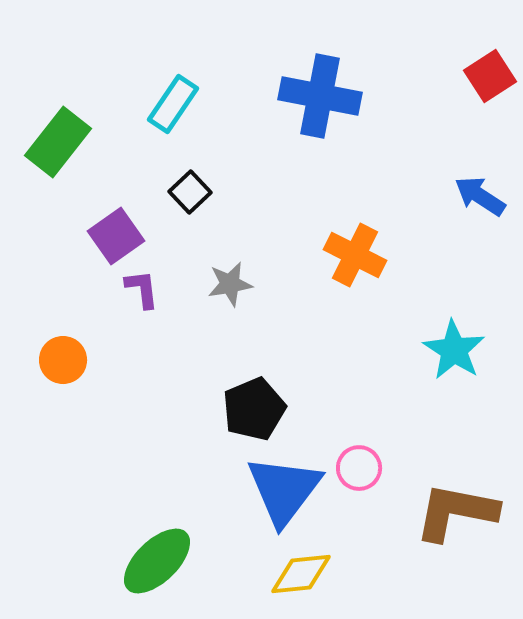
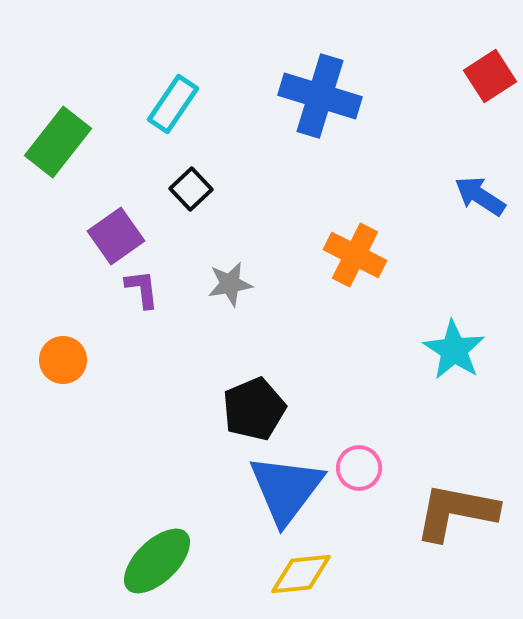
blue cross: rotated 6 degrees clockwise
black square: moved 1 px right, 3 px up
blue triangle: moved 2 px right, 1 px up
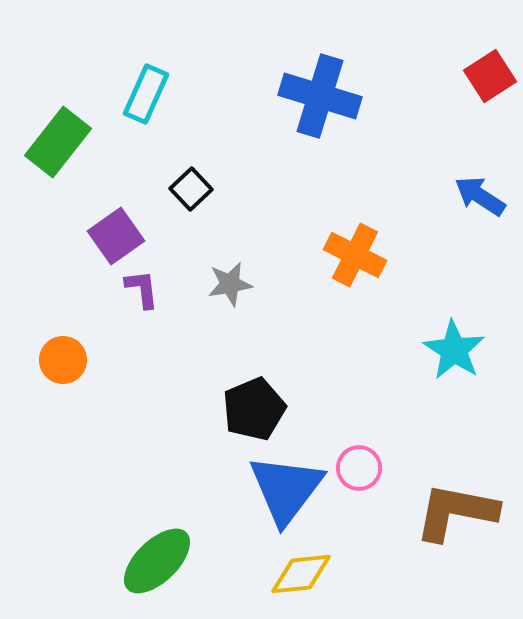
cyan rectangle: moved 27 px left, 10 px up; rotated 10 degrees counterclockwise
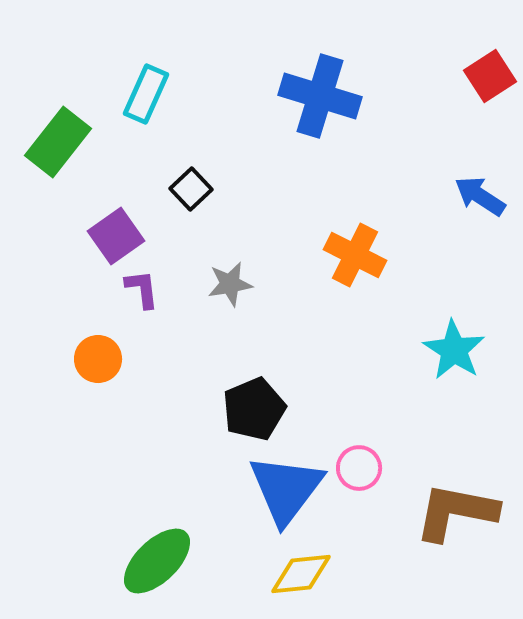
orange circle: moved 35 px right, 1 px up
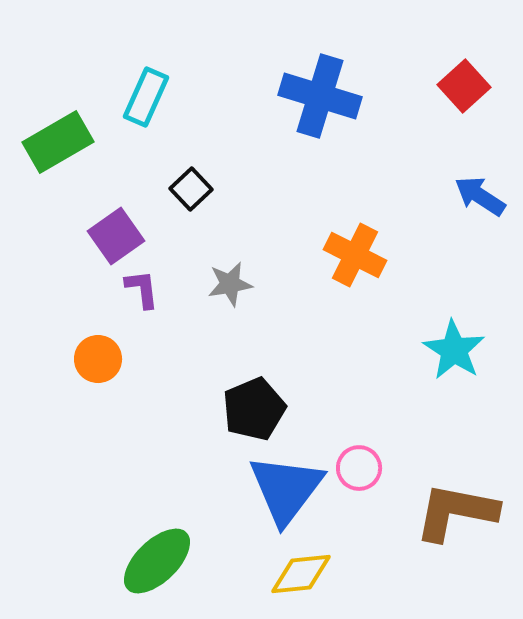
red square: moved 26 px left, 10 px down; rotated 9 degrees counterclockwise
cyan rectangle: moved 3 px down
green rectangle: rotated 22 degrees clockwise
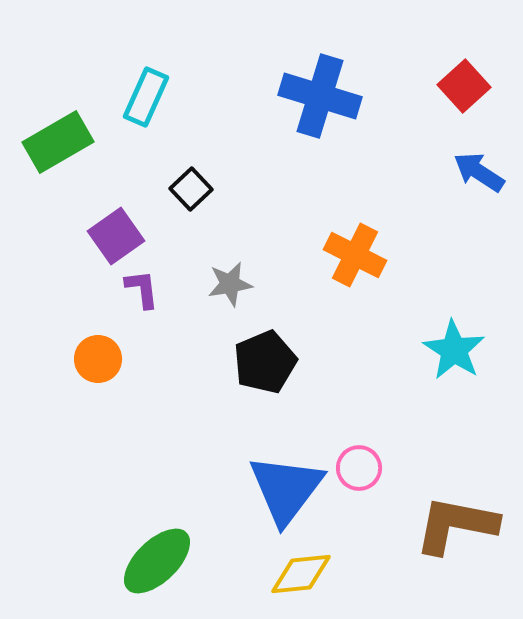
blue arrow: moved 1 px left, 24 px up
black pentagon: moved 11 px right, 47 px up
brown L-shape: moved 13 px down
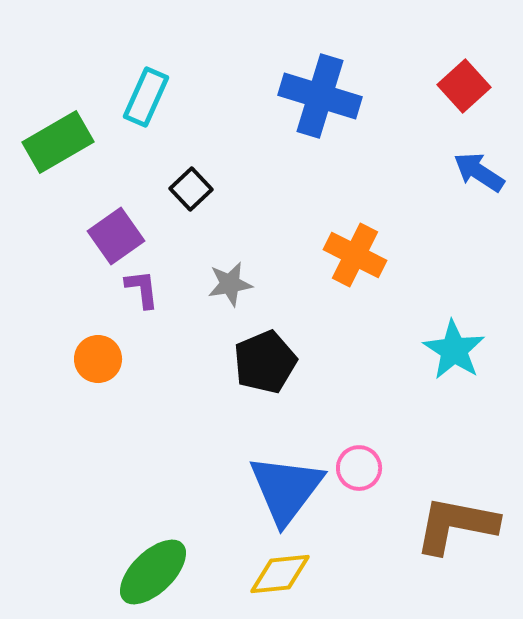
green ellipse: moved 4 px left, 11 px down
yellow diamond: moved 21 px left
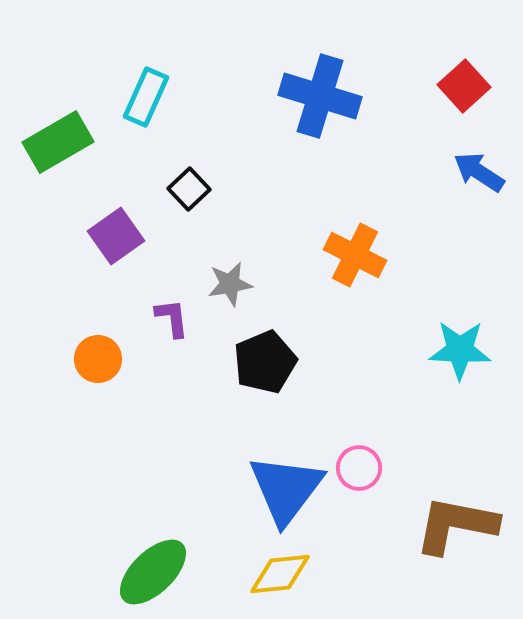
black square: moved 2 px left
purple L-shape: moved 30 px right, 29 px down
cyan star: moved 6 px right; rotated 30 degrees counterclockwise
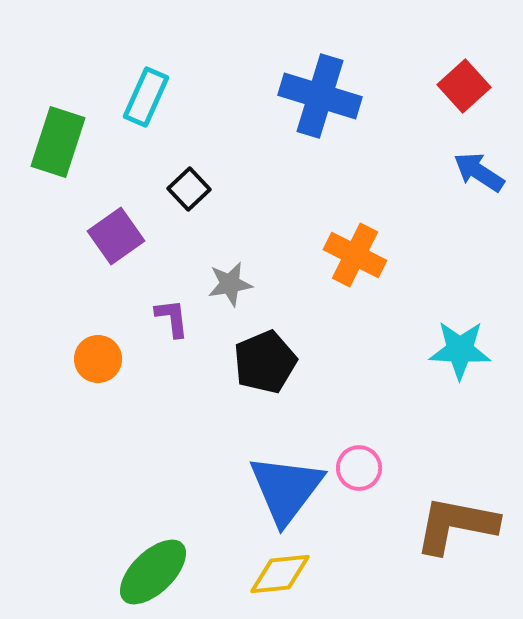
green rectangle: rotated 42 degrees counterclockwise
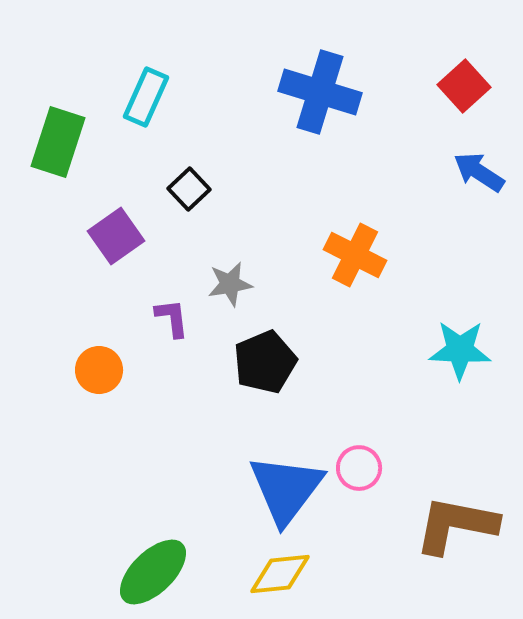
blue cross: moved 4 px up
orange circle: moved 1 px right, 11 px down
